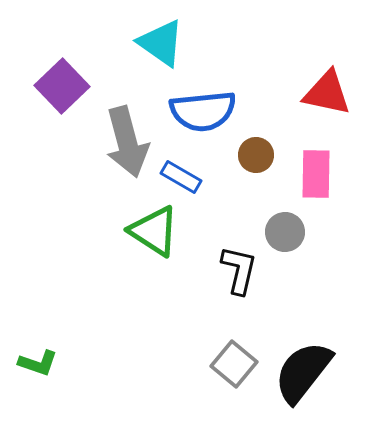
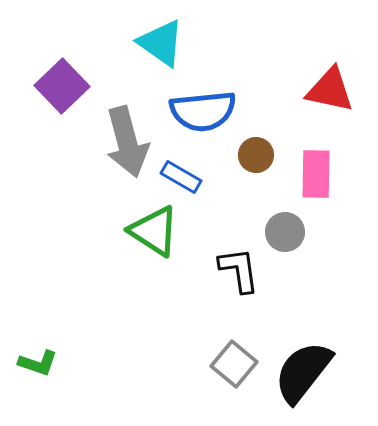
red triangle: moved 3 px right, 3 px up
black L-shape: rotated 21 degrees counterclockwise
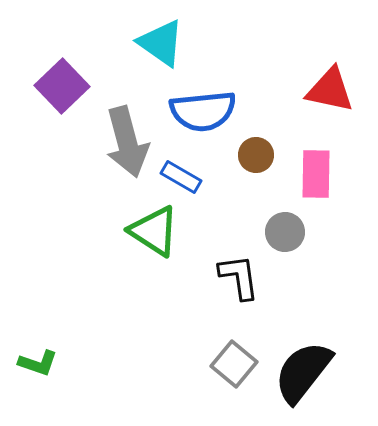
black L-shape: moved 7 px down
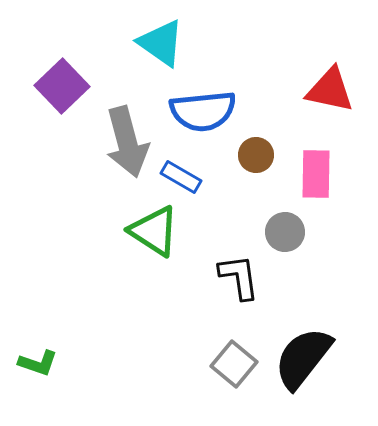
black semicircle: moved 14 px up
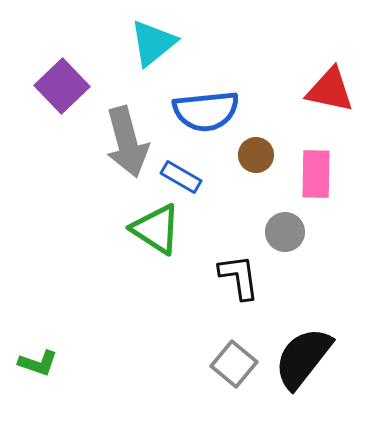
cyan triangle: moved 8 px left; rotated 46 degrees clockwise
blue semicircle: moved 3 px right
green triangle: moved 2 px right, 2 px up
